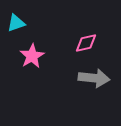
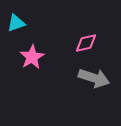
pink star: moved 1 px down
gray arrow: rotated 12 degrees clockwise
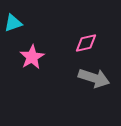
cyan triangle: moved 3 px left
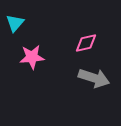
cyan triangle: moved 2 px right; rotated 30 degrees counterclockwise
pink star: rotated 25 degrees clockwise
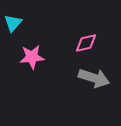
cyan triangle: moved 2 px left
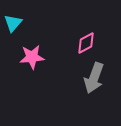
pink diamond: rotated 15 degrees counterclockwise
gray arrow: rotated 92 degrees clockwise
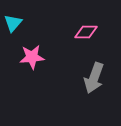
pink diamond: moved 11 px up; rotated 30 degrees clockwise
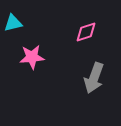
cyan triangle: rotated 36 degrees clockwise
pink diamond: rotated 20 degrees counterclockwise
